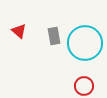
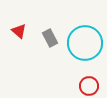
gray rectangle: moved 4 px left, 2 px down; rotated 18 degrees counterclockwise
red circle: moved 5 px right
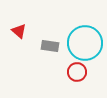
gray rectangle: moved 8 px down; rotated 54 degrees counterclockwise
red circle: moved 12 px left, 14 px up
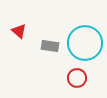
red circle: moved 6 px down
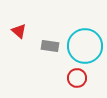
cyan circle: moved 3 px down
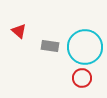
cyan circle: moved 1 px down
red circle: moved 5 px right
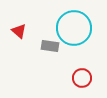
cyan circle: moved 11 px left, 19 px up
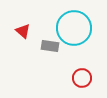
red triangle: moved 4 px right
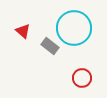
gray rectangle: rotated 30 degrees clockwise
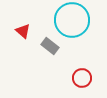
cyan circle: moved 2 px left, 8 px up
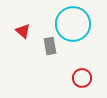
cyan circle: moved 1 px right, 4 px down
gray rectangle: rotated 42 degrees clockwise
